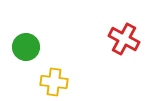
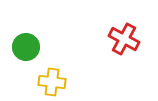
yellow cross: moved 2 px left
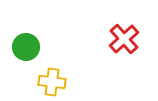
red cross: rotated 20 degrees clockwise
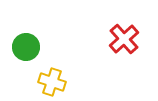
yellow cross: rotated 12 degrees clockwise
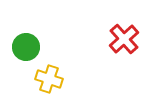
yellow cross: moved 3 px left, 3 px up
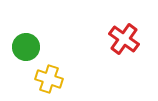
red cross: rotated 12 degrees counterclockwise
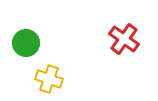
green circle: moved 4 px up
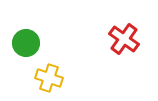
yellow cross: moved 1 px up
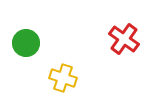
yellow cross: moved 14 px right
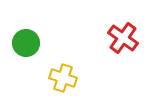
red cross: moved 1 px left, 1 px up
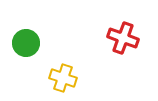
red cross: rotated 16 degrees counterclockwise
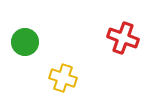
green circle: moved 1 px left, 1 px up
